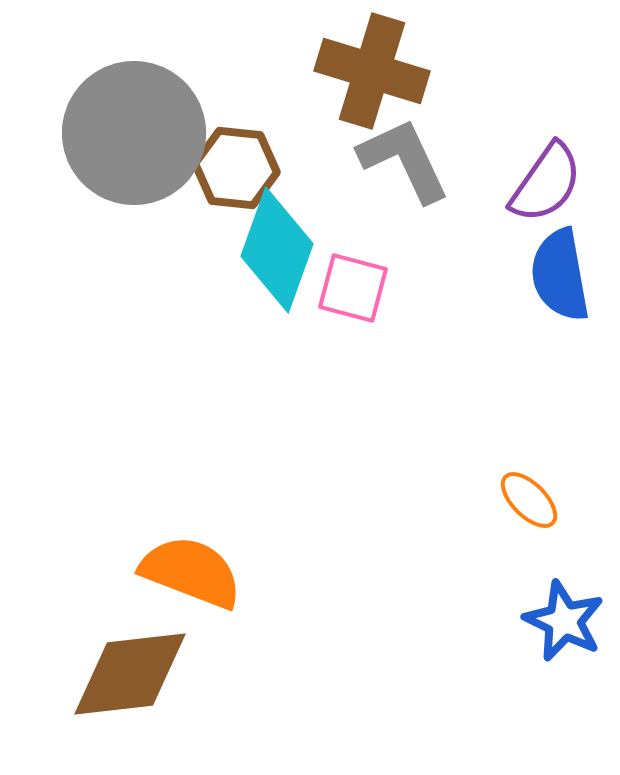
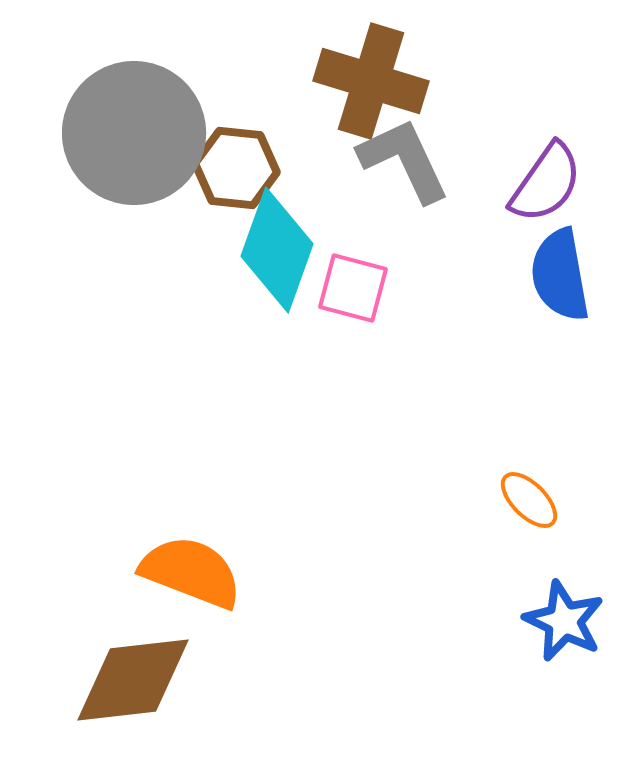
brown cross: moved 1 px left, 10 px down
brown diamond: moved 3 px right, 6 px down
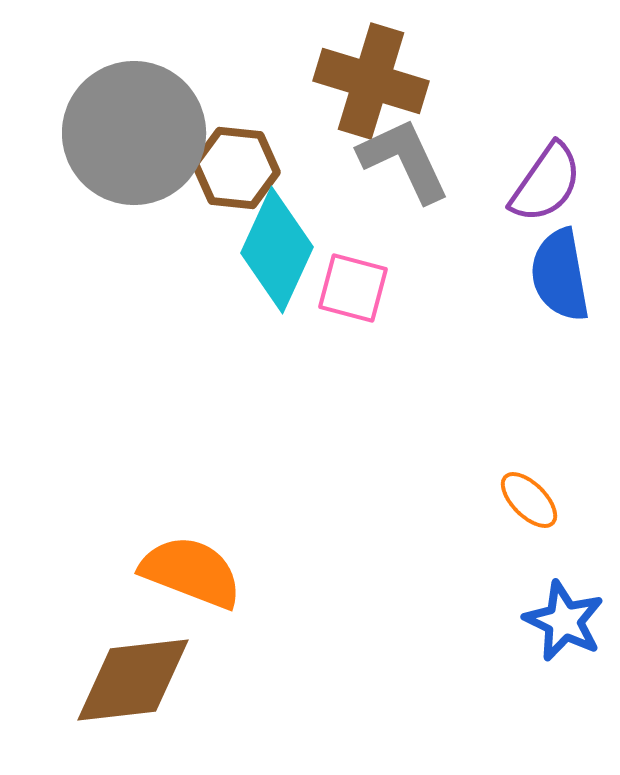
cyan diamond: rotated 5 degrees clockwise
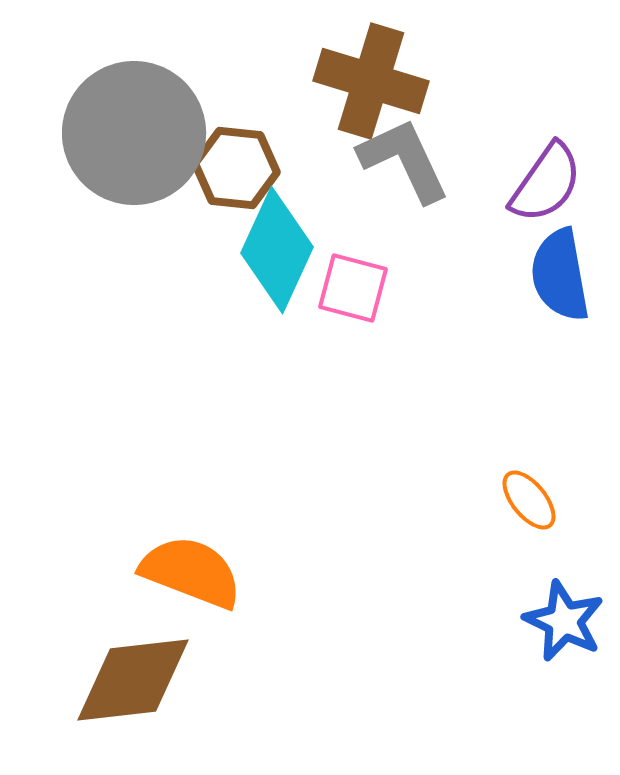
orange ellipse: rotated 6 degrees clockwise
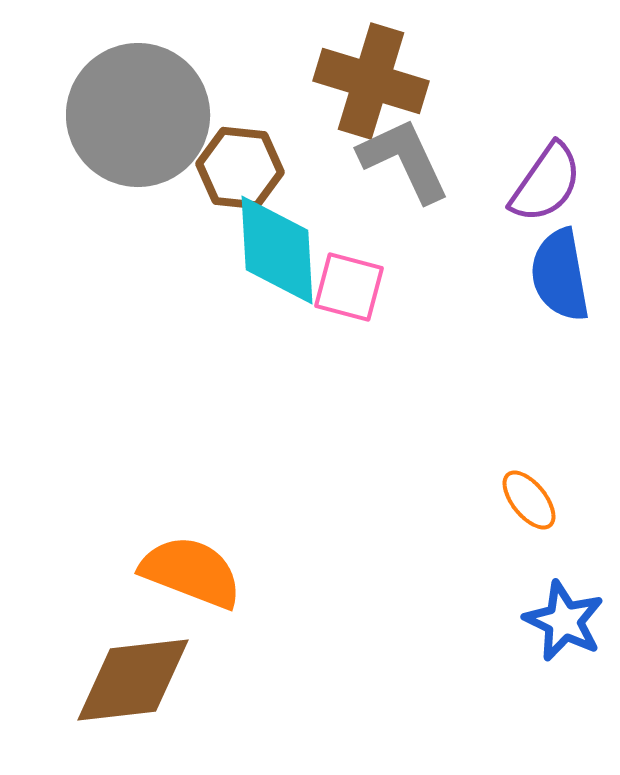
gray circle: moved 4 px right, 18 px up
brown hexagon: moved 4 px right
cyan diamond: rotated 28 degrees counterclockwise
pink square: moved 4 px left, 1 px up
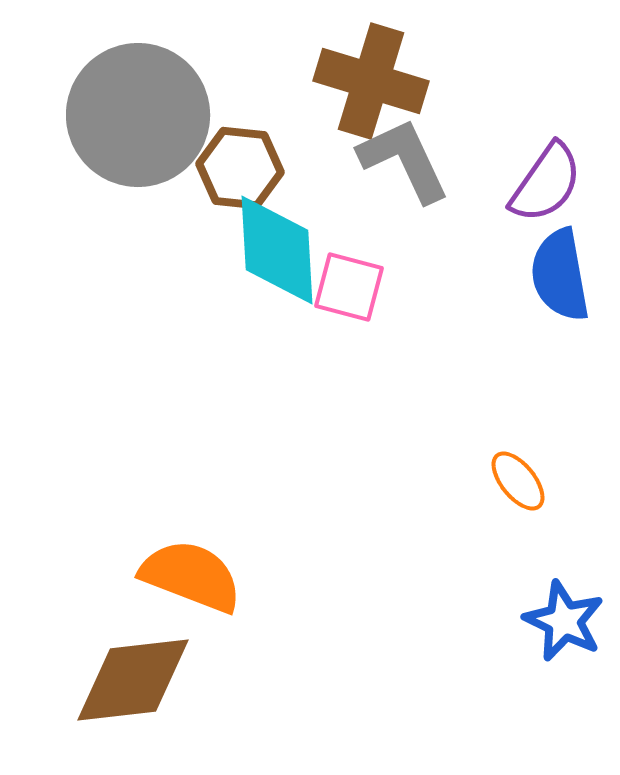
orange ellipse: moved 11 px left, 19 px up
orange semicircle: moved 4 px down
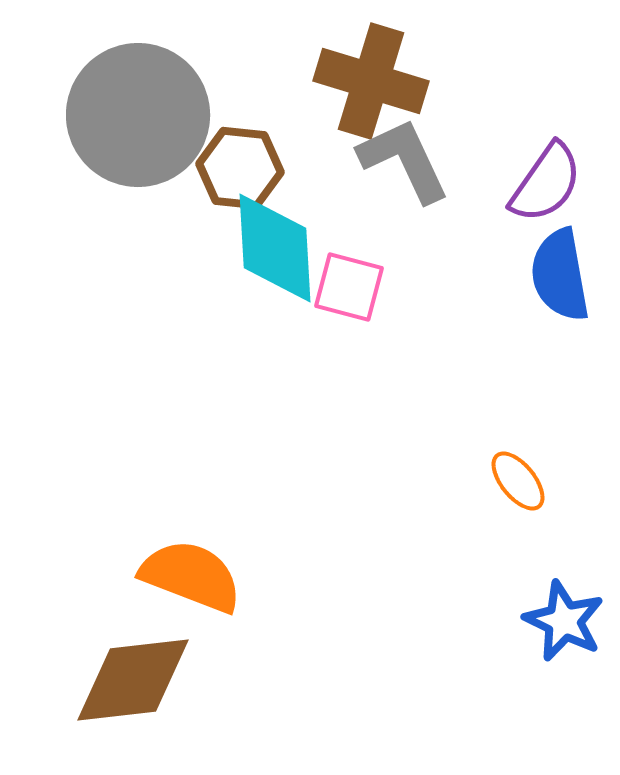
cyan diamond: moved 2 px left, 2 px up
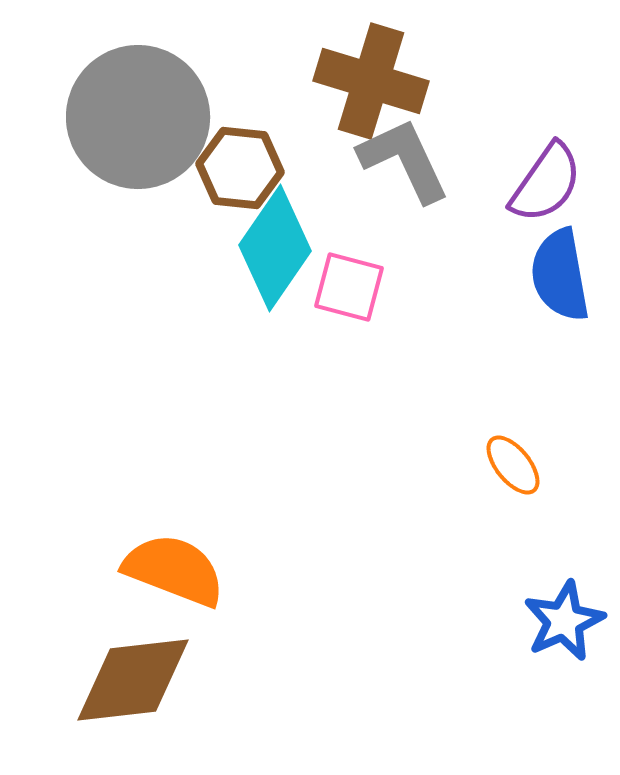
gray circle: moved 2 px down
cyan diamond: rotated 38 degrees clockwise
orange ellipse: moved 5 px left, 16 px up
orange semicircle: moved 17 px left, 6 px up
blue star: rotated 22 degrees clockwise
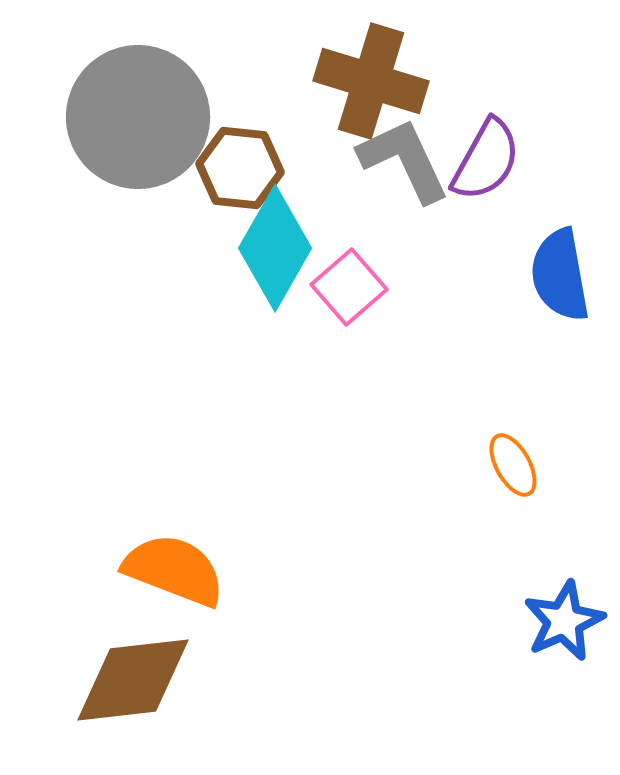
purple semicircle: moved 60 px left, 23 px up; rotated 6 degrees counterclockwise
cyan diamond: rotated 5 degrees counterclockwise
pink square: rotated 34 degrees clockwise
orange ellipse: rotated 10 degrees clockwise
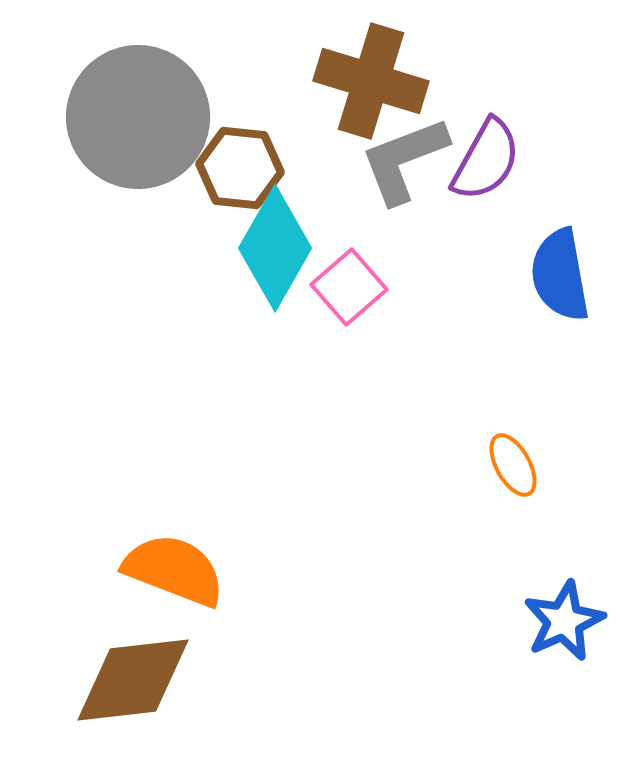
gray L-shape: rotated 86 degrees counterclockwise
